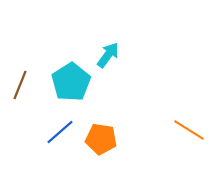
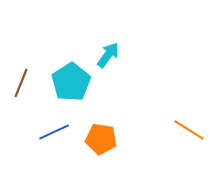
brown line: moved 1 px right, 2 px up
blue line: moved 6 px left; rotated 16 degrees clockwise
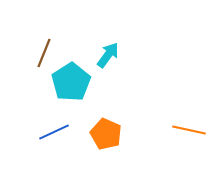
brown line: moved 23 px right, 30 px up
orange line: rotated 20 degrees counterclockwise
orange pentagon: moved 5 px right, 5 px up; rotated 16 degrees clockwise
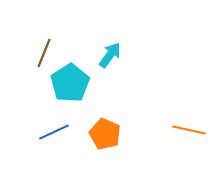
cyan arrow: moved 2 px right
cyan pentagon: moved 1 px left, 1 px down
orange pentagon: moved 1 px left
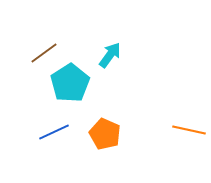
brown line: rotated 32 degrees clockwise
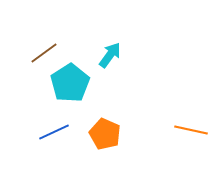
orange line: moved 2 px right
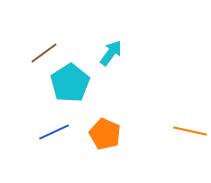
cyan arrow: moved 1 px right, 2 px up
orange line: moved 1 px left, 1 px down
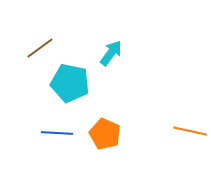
brown line: moved 4 px left, 5 px up
cyan pentagon: rotated 27 degrees counterclockwise
blue line: moved 3 px right, 1 px down; rotated 28 degrees clockwise
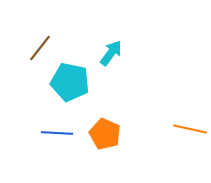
brown line: rotated 16 degrees counterclockwise
cyan pentagon: moved 1 px up
orange line: moved 2 px up
